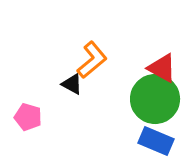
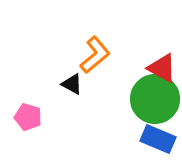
orange L-shape: moved 3 px right, 5 px up
blue rectangle: moved 2 px right, 2 px up
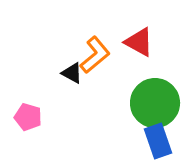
red triangle: moved 23 px left, 26 px up
black triangle: moved 11 px up
green circle: moved 4 px down
blue rectangle: moved 2 px down; rotated 48 degrees clockwise
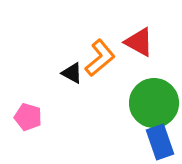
orange L-shape: moved 5 px right, 3 px down
green circle: moved 1 px left
blue rectangle: moved 2 px right, 1 px down
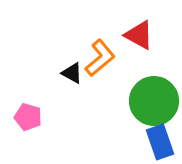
red triangle: moved 7 px up
green circle: moved 2 px up
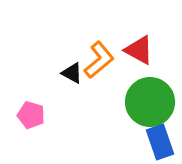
red triangle: moved 15 px down
orange L-shape: moved 1 px left, 2 px down
green circle: moved 4 px left, 1 px down
pink pentagon: moved 3 px right, 2 px up
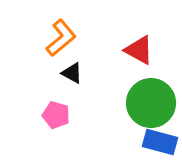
orange L-shape: moved 38 px left, 22 px up
green circle: moved 1 px right, 1 px down
pink pentagon: moved 25 px right
blue rectangle: rotated 56 degrees counterclockwise
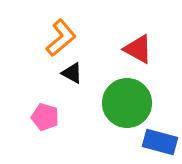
red triangle: moved 1 px left, 1 px up
green circle: moved 24 px left
pink pentagon: moved 11 px left, 2 px down
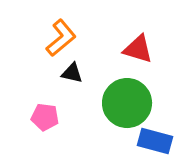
red triangle: rotated 12 degrees counterclockwise
black triangle: rotated 15 degrees counterclockwise
pink pentagon: rotated 8 degrees counterclockwise
blue rectangle: moved 5 px left, 1 px up
